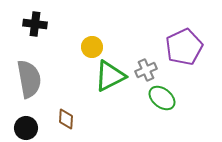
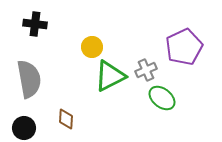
black circle: moved 2 px left
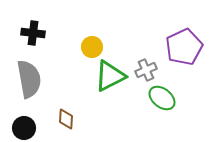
black cross: moved 2 px left, 9 px down
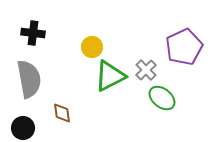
gray cross: rotated 20 degrees counterclockwise
brown diamond: moved 4 px left, 6 px up; rotated 10 degrees counterclockwise
black circle: moved 1 px left
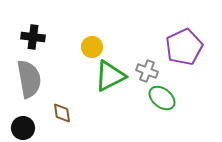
black cross: moved 4 px down
gray cross: moved 1 px right, 1 px down; rotated 25 degrees counterclockwise
